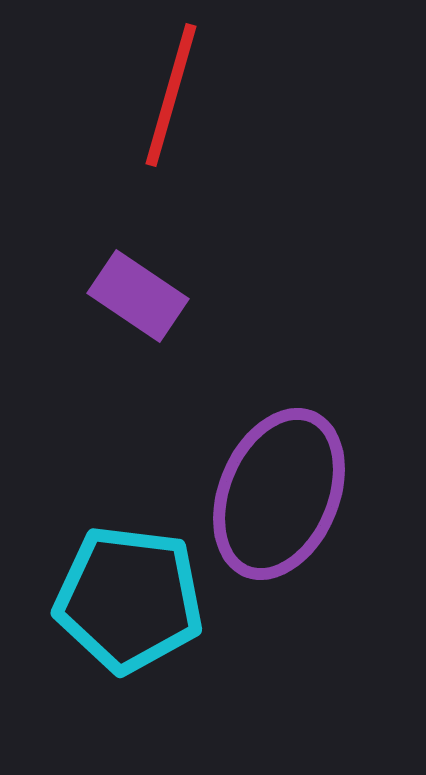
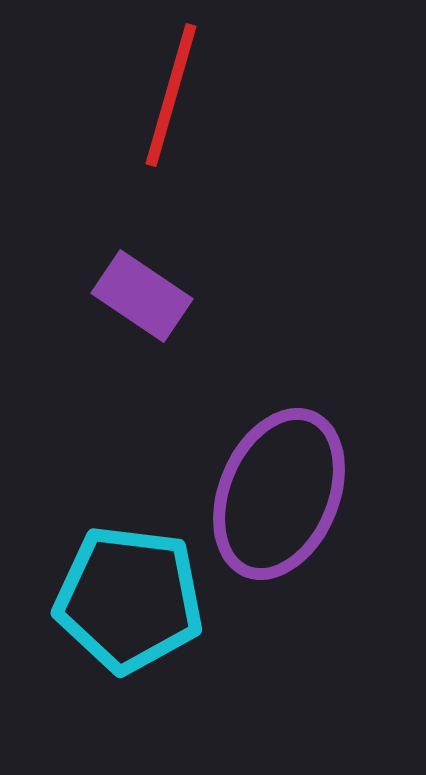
purple rectangle: moved 4 px right
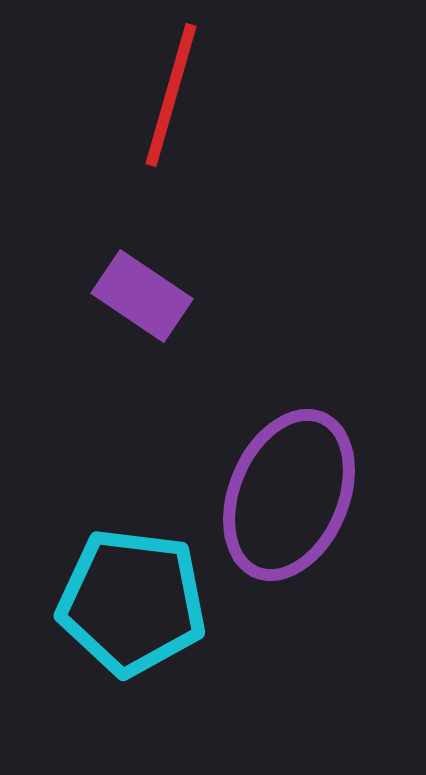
purple ellipse: moved 10 px right, 1 px down
cyan pentagon: moved 3 px right, 3 px down
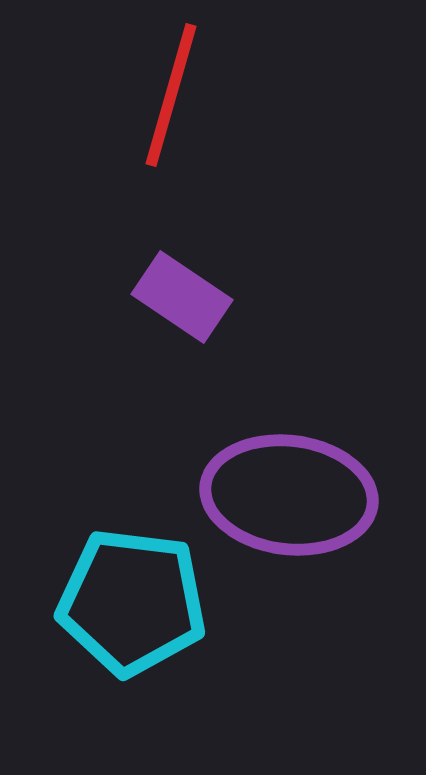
purple rectangle: moved 40 px right, 1 px down
purple ellipse: rotated 74 degrees clockwise
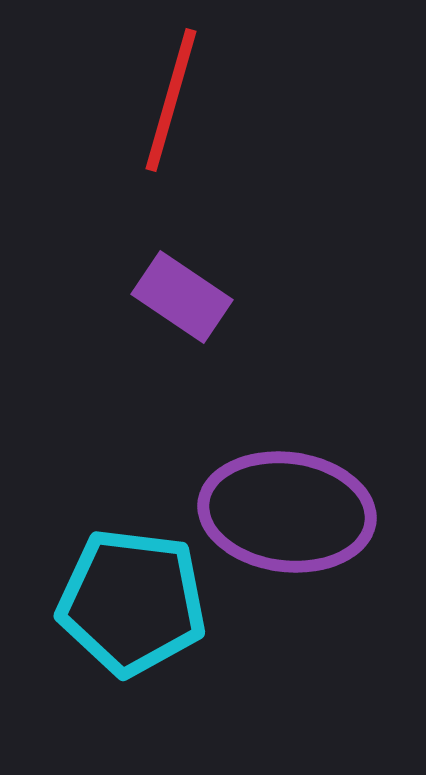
red line: moved 5 px down
purple ellipse: moved 2 px left, 17 px down
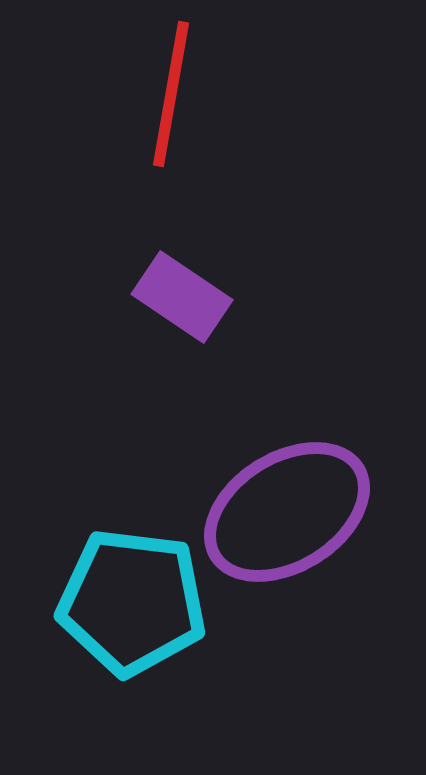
red line: moved 6 px up; rotated 6 degrees counterclockwise
purple ellipse: rotated 39 degrees counterclockwise
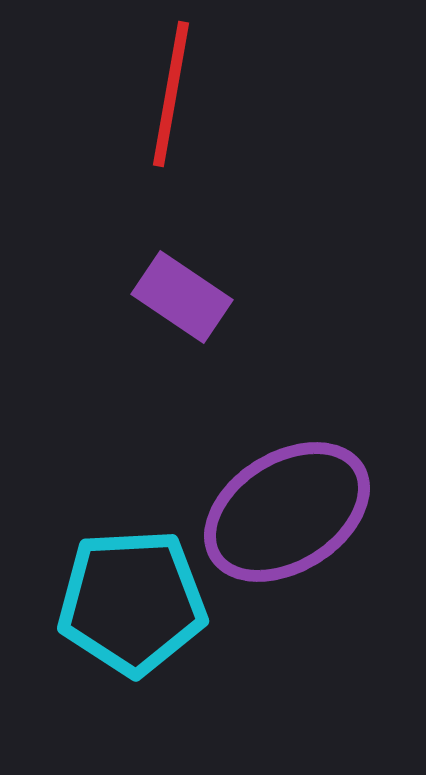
cyan pentagon: rotated 10 degrees counterclockwise
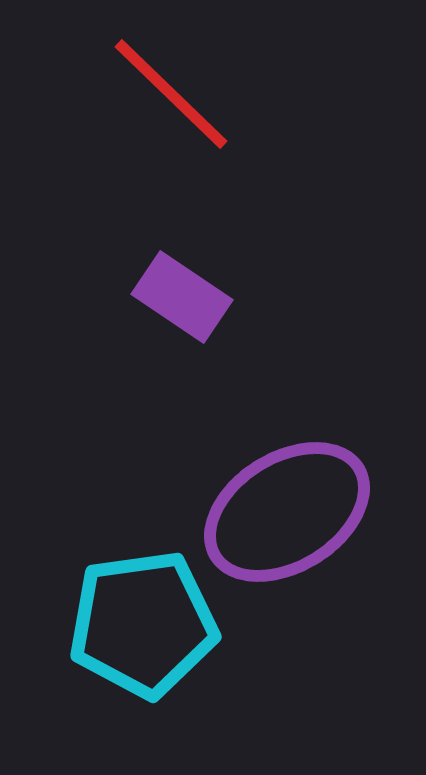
red line: rotated 56 degrees counterclockwise
cyan pentagon: moved 11 px right, 22 px down; rotated 5 degrees counterclockwise
